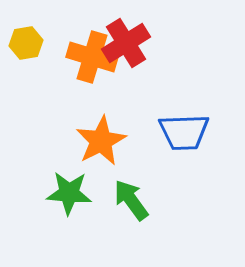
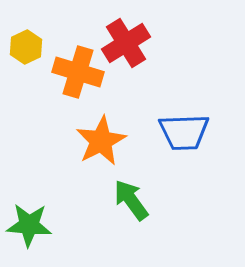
yellow hexagon: moved 4 px down; rotated 16 degrees counterclockwise
orange cross: moved 14 px left, 15 px down
green star: moved 40 px left, 32 px down
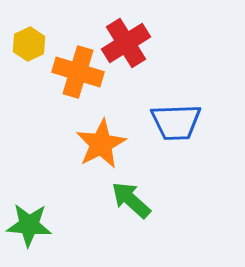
yellow hexagon: moved 3 px right, 3 px up
blue trapezoid: moved 8 px left, 10 px up
orange star: moved 3 px down
green arrow: rotated 12 degrees counterclockwise
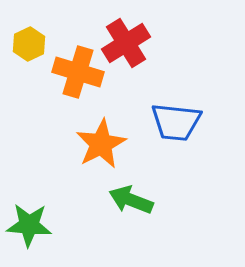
blue trapezoid: rotated 8 degrees clockwise
green arrow: rotated 21 degrees counterclockwise
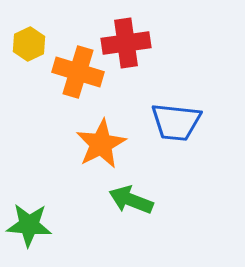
red cross: rotated 24 degrees clockwise
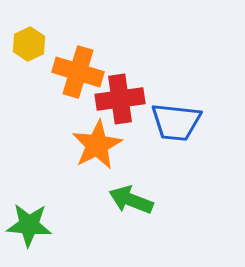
red cross: moved 6 px left, 56 px down
orange star: moved 4 px left, 1 px down
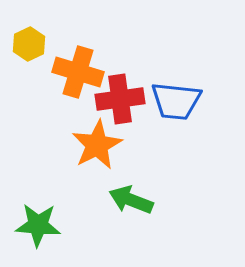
blue trapezoid: moved 21 px up
green star: moved 9 px right
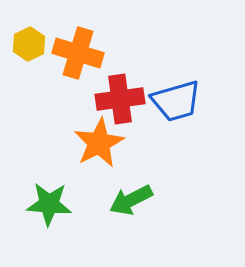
orange cross: moved 19 px up
blue trapezoid: rotated 22 degrees counterclockwise
orange star: moved 2 px right, 2 px up
green arrow: rotated 48 degrees counterclockwise
green star: moved 11 px right, 21 px up
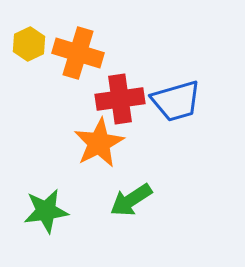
green arrow: rotated 6 degrees counterclockwise
green star: moved 3 px left, 7 px down; rotated 12 degrees counterclockwise
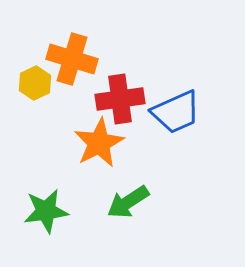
yellow hexagon: moved 6 px right, 39 px down
orange cross: moved 6 px left, 6 px down
blue trapezoid: moved 11 px down; rotated 8 degrees counterclockwise
green arrow: moved 3 px left, 2 px down
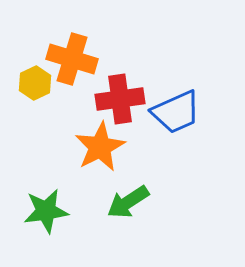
orange star: moved 1 px right, 4 px down
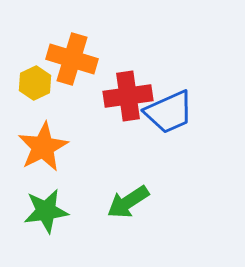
red cross: moved 8 px right, 3 px up
blue trapezoid: moved 7 px left
orange star: moved 57 px left
